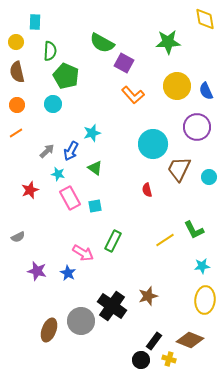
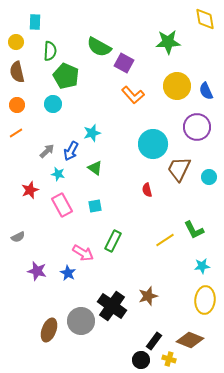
green semicircle at (102, 43): moved 3 px left, 4 px down
pink rectangle at (70, 198): moved 8 px left, 7 px down
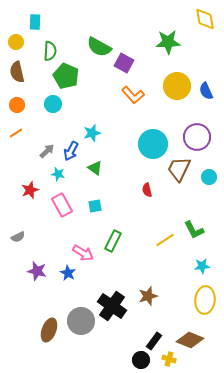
purple circle at (197, 127): moved 10 px down
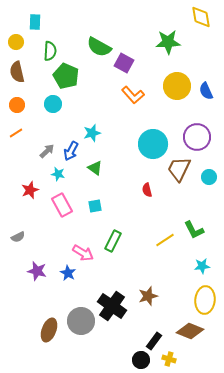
yellow diamond at (205, 19): moved 4 px left, 2 px up
brown diamond at (190, 340): moved 9 px up
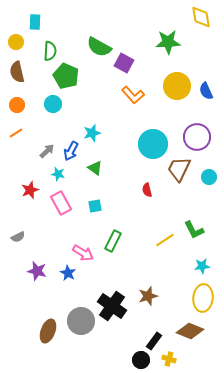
pink rectangle at (62, 205): moved 1 px left, 2 px up
yellow ellipse at (205, 300): moved 2 px left, 2 px up
brown ellipse at (49, 330): moved 1 px left, 1 px down
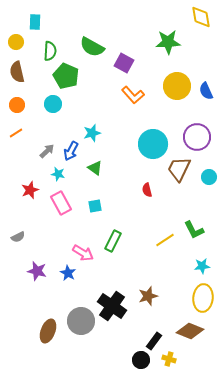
green semicircle at (99, 47): moved 7 px left
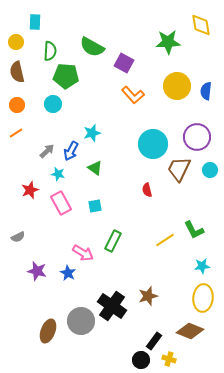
yellow diamond at (201, 17): moved 8 px down
green pentagon at (66, 76): rotated 20 degrees counterclockwise
blue semicircle at (206, 91): rotated 30 degrees clockwise
cyan circle at (209, 177): moved 1 px right, 7 px up
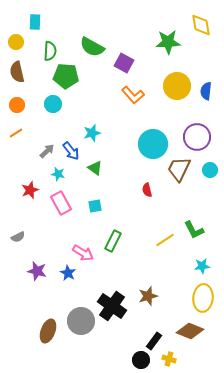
blue arrow at (71, 151): rotated 66 degrees counterclockwise
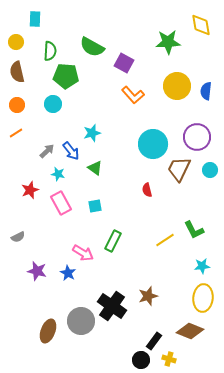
cyan rectangle at (35, 22): moved 3 px up
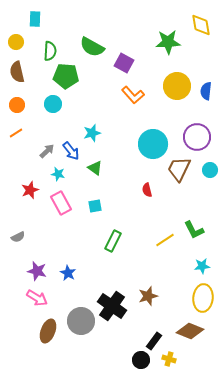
pink arrow at (83, 253): moved 46 px left, 45 px down
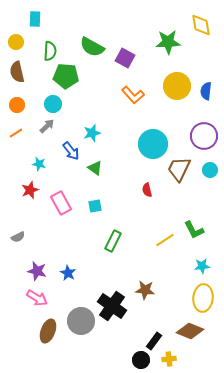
purple square at (124, 63): moved 1 px right, 5 px up
purple circle at (197, 137): moved 7 px right, 1 px up
gray arrow at (47, 151): moved 25 px up
cyan star at (58, 174): moved 19 px left, 10 px up
brown star at (148, 296): moved 3 px left, 6 px up; rotated 24 degrees clockwise
yellow cross at (169, 359): rotated 24 degrees counterclockwise
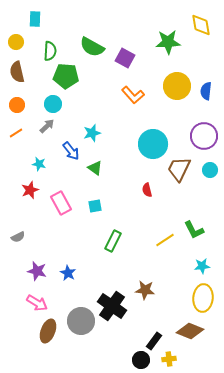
pink arrow at (37, 298): moved 5 px down
